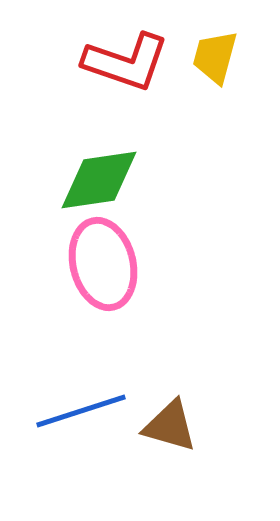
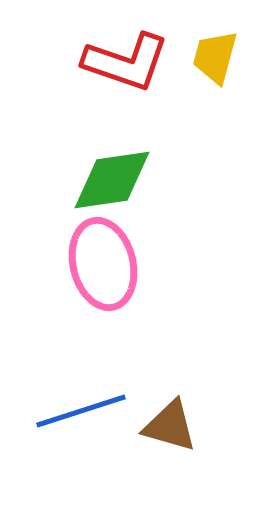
green diamond: moved 13 px right
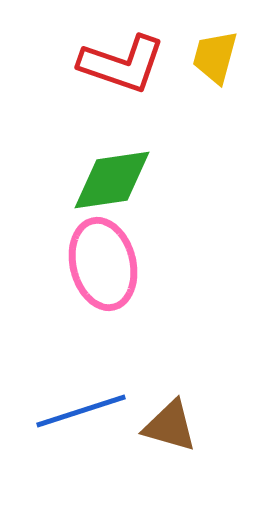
red L-shape: moved 4 px left, 2 px down
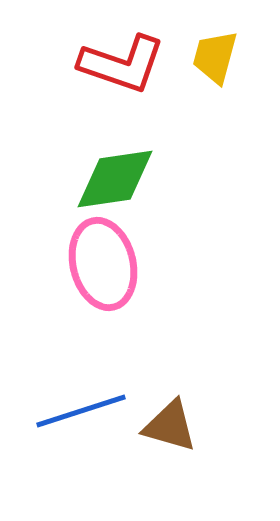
green diamond: moved 3 px right, 1 px up
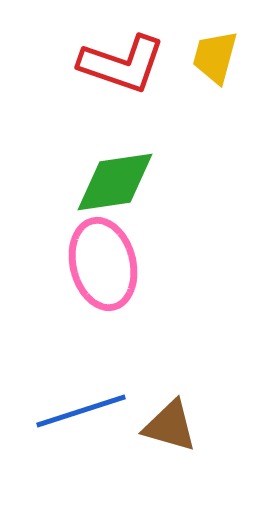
green diamond: moved 3 px down
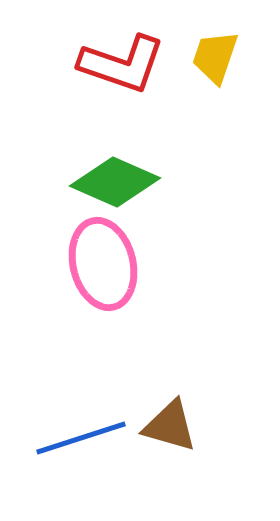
yellow trapezoid: rotated 4 degrees clockwise
green diamond: rotated 32 degrees clockwise
blue line: moved 27 px down
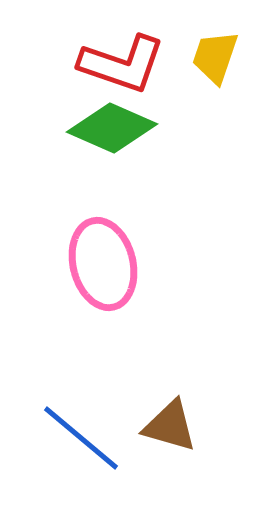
green diamond: moved 3 px left, 54 px up
blue line: rotated 58 degrees clockwise
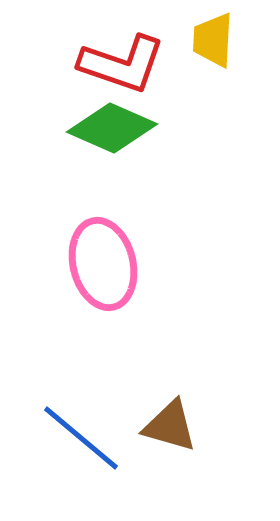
yellow trapezoid: moved 2 px left, 17 px up; rotated 16 degrees counterclockwise
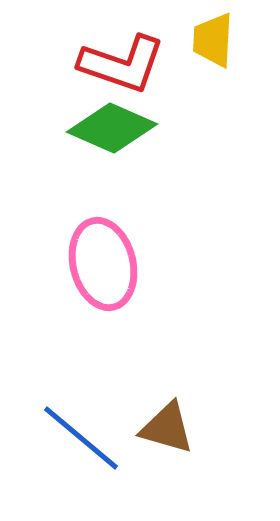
brown triangle: moved 3 px left, 2 px down
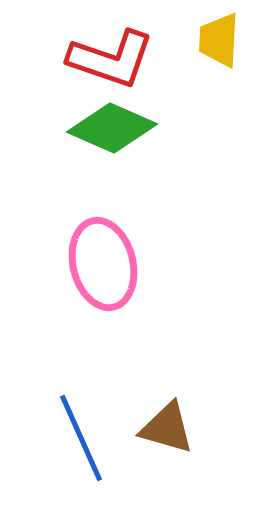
yellow trapezoid: moved 6 px right
red L-shape: moved 11 px left, 5 px up
blue line: rotated 26 degrees clockwise
